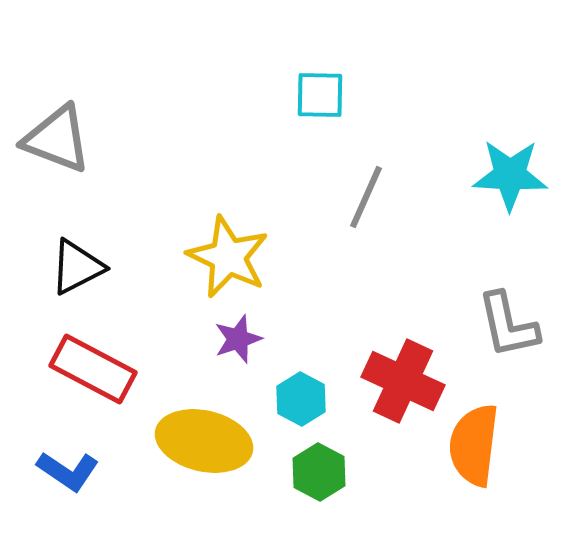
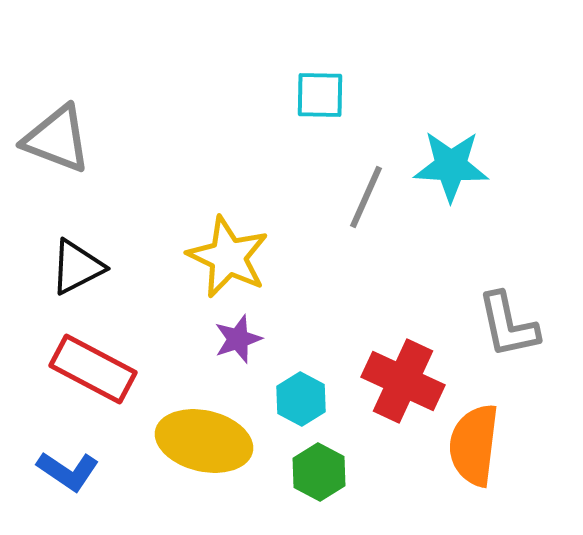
cyan star: moved 59 px left, 9 px up
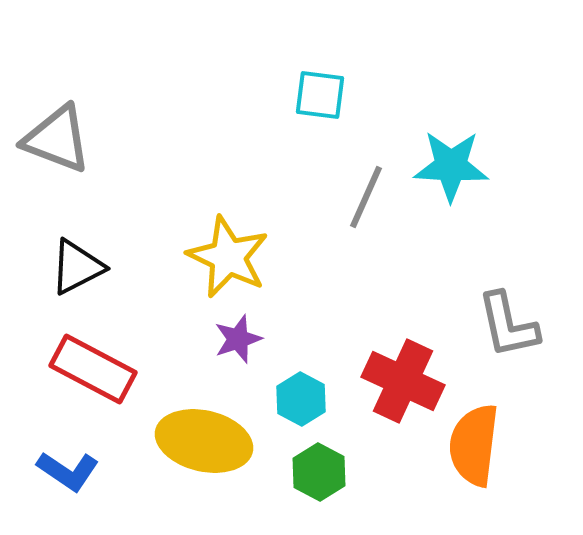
cyan square: rotated 6 degrees clockwise
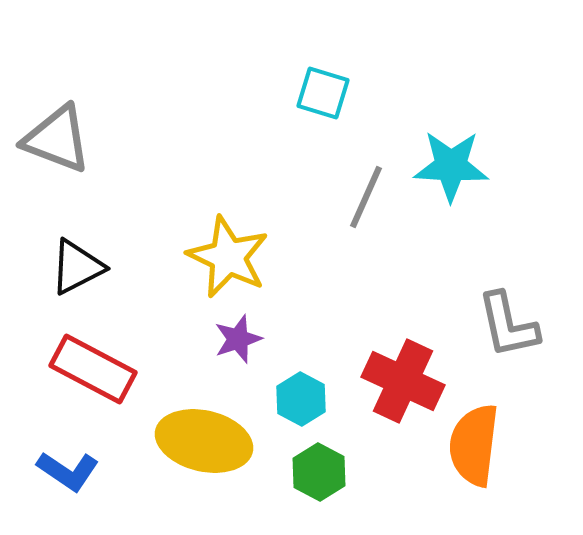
cyan square: moved 3 px right, 2 px up; rotated 10 degrees clockwise
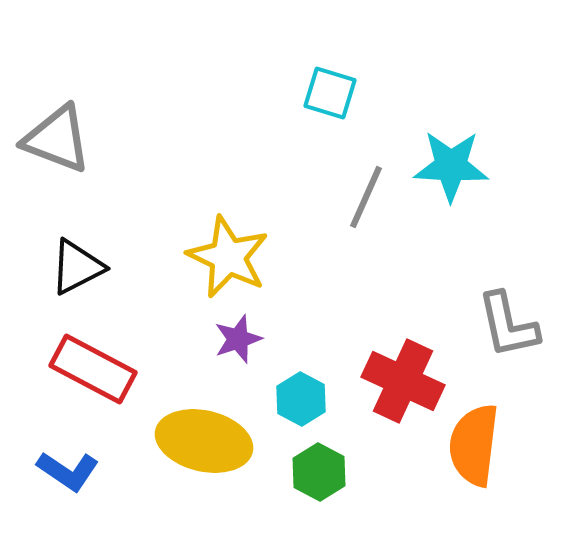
cyan square: moved 7 px right
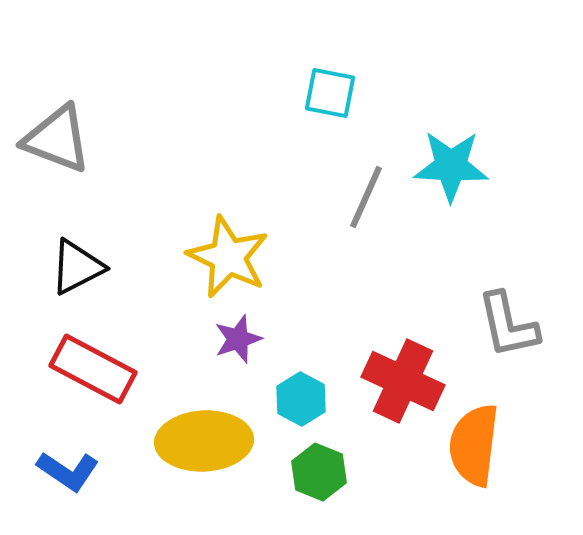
cyan square: rotated 6 degrees counterclockwise
yellow ellipse: rotated 16 degrees counterclockwise
green hexagon: rotated 6 degrees counterclockwise
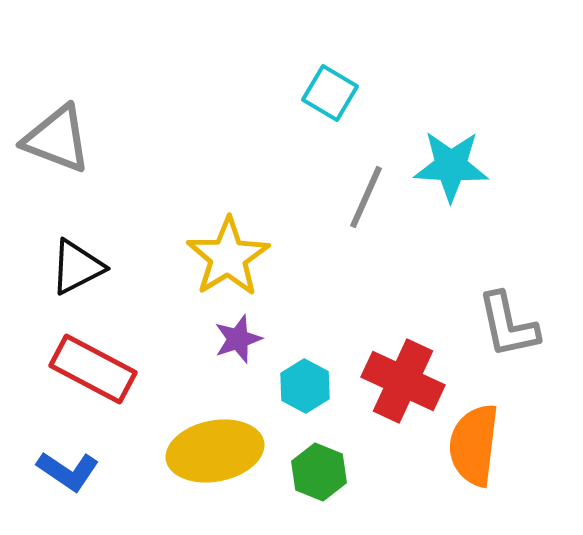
cyan square: rotated 20 degrees clockwise
yellow star: rotated 14 degrees clockwise
cyan hexagon: moved 4 px right, 13 px up
yellow ellipse: moved 11 px right, 10 px down; rotated 8 degrees counterclockwise
